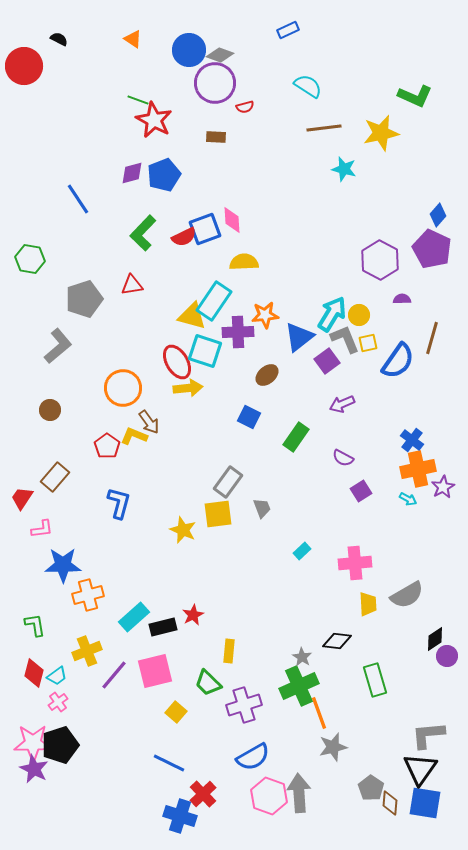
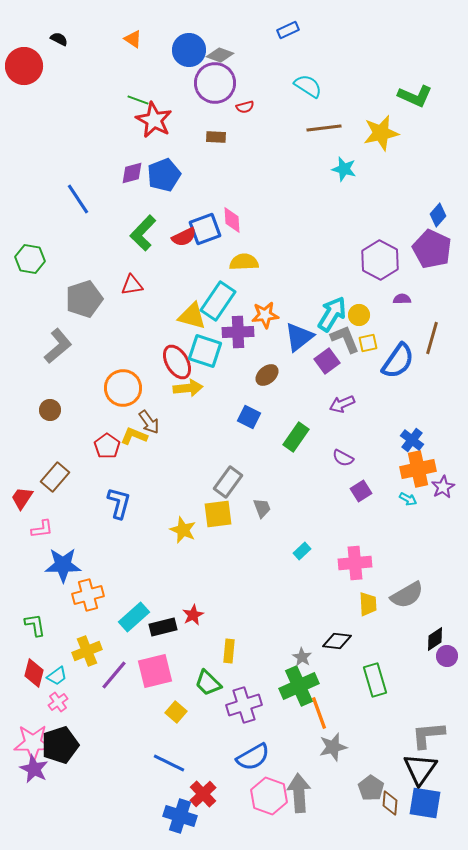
cyan rectangle at (214, 301): moved 4 px right
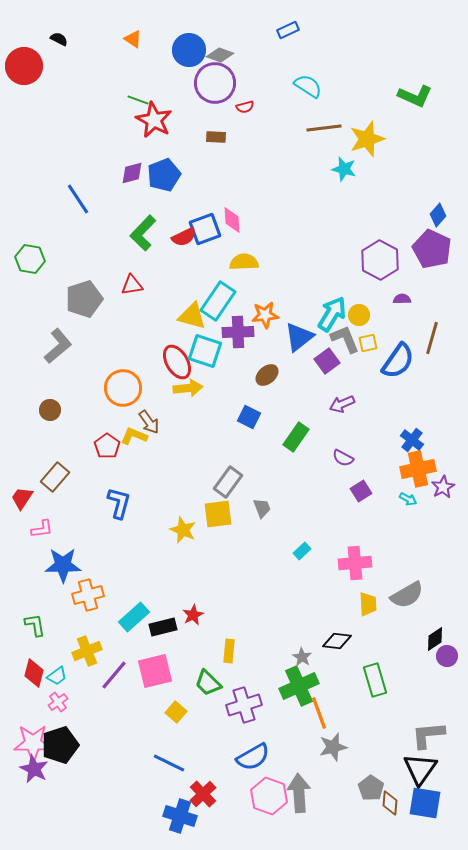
yellow star at (381, 133): moved 14 px left, 6 px down; rotated 6 degrees counterclockwise
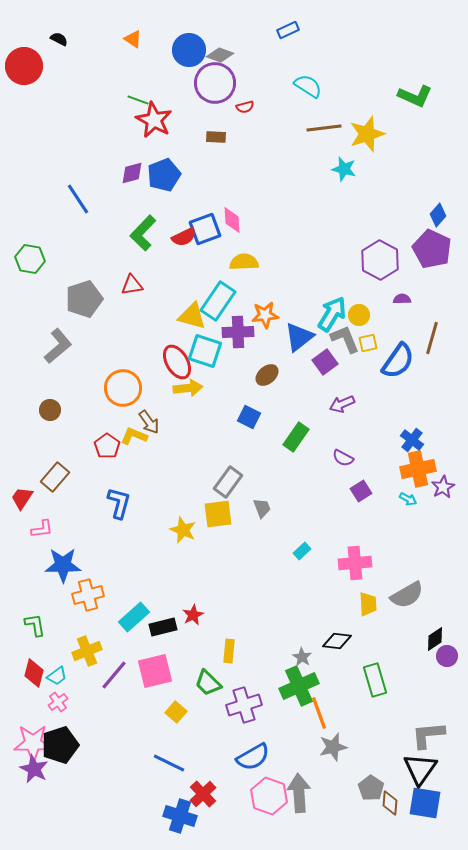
yellow star at (367, 139): moved 5 px up
purple square at (327, 361): moved 2 px left, 1 px down
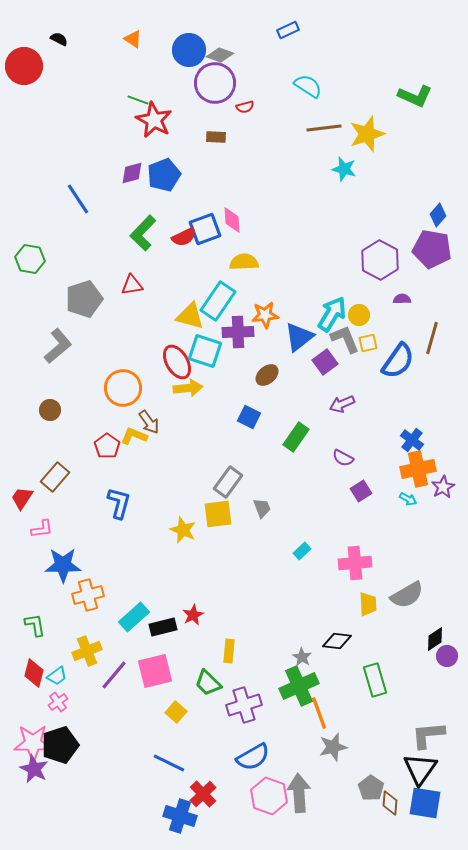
purple pentagon at (432, 249): rotated 15 degrees counterclockwise
yellow triangle at (192, 316): moved 2 px left
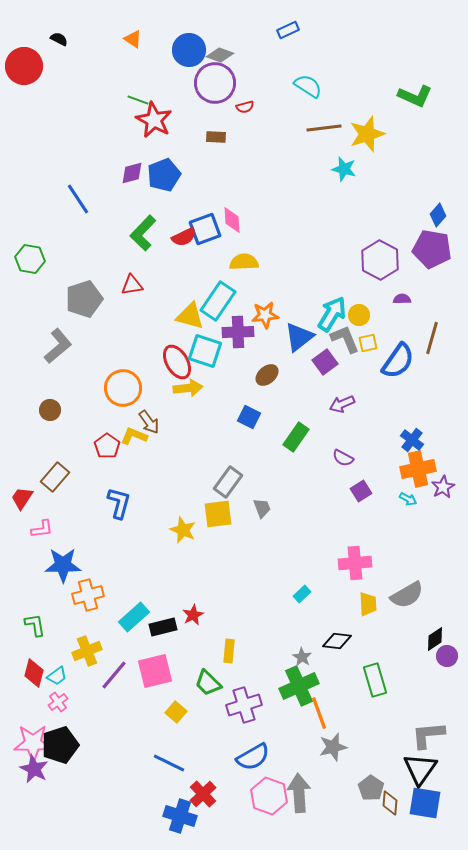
cyan rectangle at (302, 551): moved 43 px down
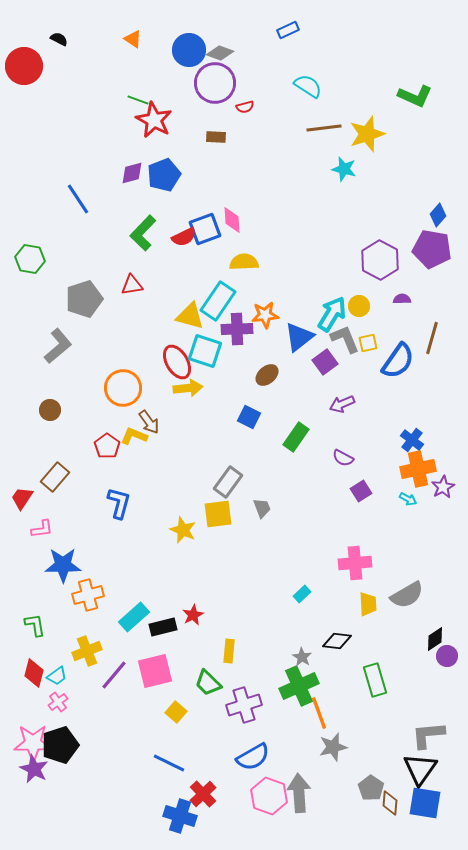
gray diamond at (220, 55): moved 2 px up
yellow circle at (359, 315): moved 9 px up
purple cross at (238, 332): moved 1 px left, 3 px up
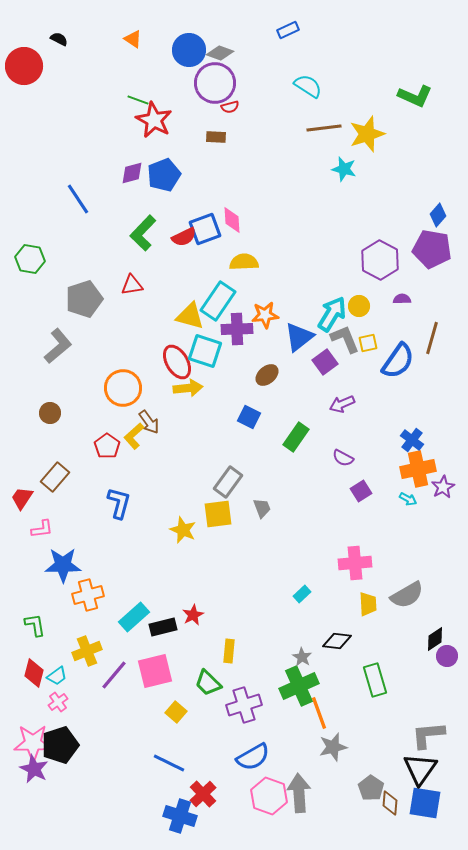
red semicircle at (245, 107): moved 15 px left
brown circle at (50, 410): moved 3 px down
yellow L-shape at (134, 436): rotated 64 degrees counterclockwise
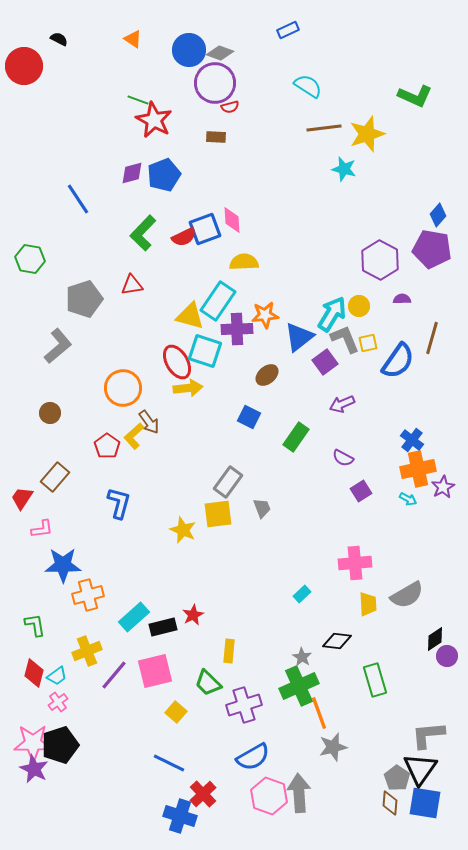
gray pentagon at (371, 788): moved 26 px right, 10 px up
